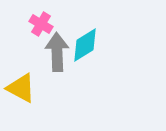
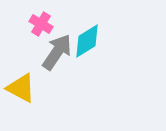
cyan diamond: moved 2 px right, 4 px up
gray arrow: rotated 36 degrees clockwise
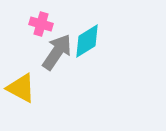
pink cross: rotated 15 degrees counterclockwise
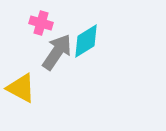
pink cross: moved 1 px up
cyan diamond: moved 1 px left
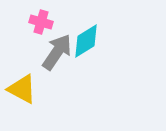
pink cross: moved 1 px up
yellow triangle: moved 1 px right, 1 px down
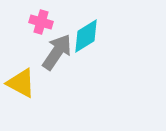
cyan diamond: moved 5 px up
yellow triangle: moved 1 px left, 6 px up
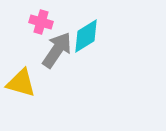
gray arrow: moved 2 px up
yellow triangle: rotated 12 degrees counterclockwise
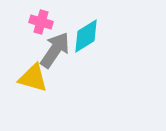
gray arrow: moved 2 px left
yellow triangle: moved 12 px right, 5 px up
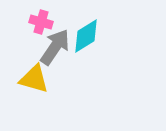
gray arrow: moved 3 px up
yellow triangle: moved 1 px right, 1 px down
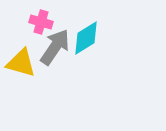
cyan diamond: moved 2 px down
yellow triangle: moved 13 px left, 16 px up
